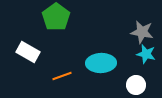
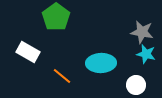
orange line: rotated 60 degrees clockwise
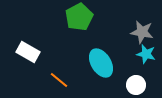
green pentagon: moved 23 px right; rotated 8 degrees clockwise
cyan ellipse: rotated 60 degrees clockwise
orange line: moved 3 px left, 4 px down
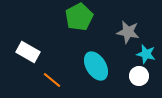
gray star: moved 14 px left
cyan ellipse: moved 5 px left, 3 px down
orange line: moved 7 px left
white circle: moved 3 px right, 9 px up
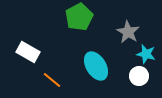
gray star: rotated 20 degrees clockwise
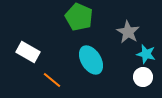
green pentagon: rotated 20 degrees counterclockwise
cyan ellipse: moved 5 px left, 6 px up
white circle: moved 4 px right, 1 px down
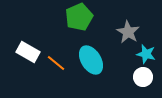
green pentagon: rotated 24 degrees clockwise
orange line: moved 4 px right, 17 px up
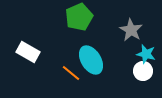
gray star: moved 3 px right, 2 px up
orange line: moved 15 px right, 10 px down
white circle: moved 6 px up
